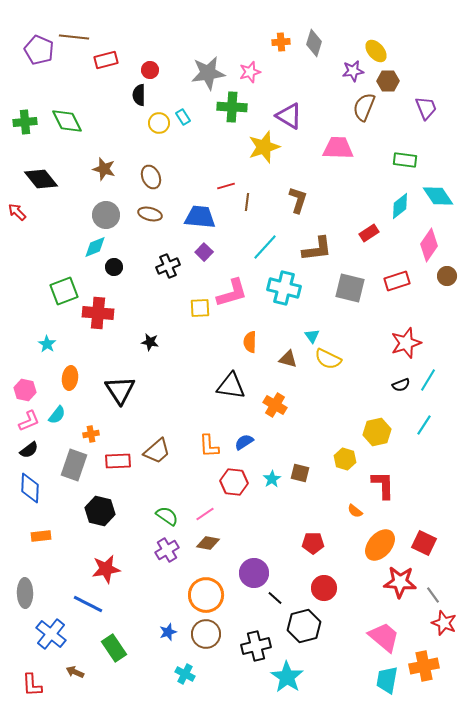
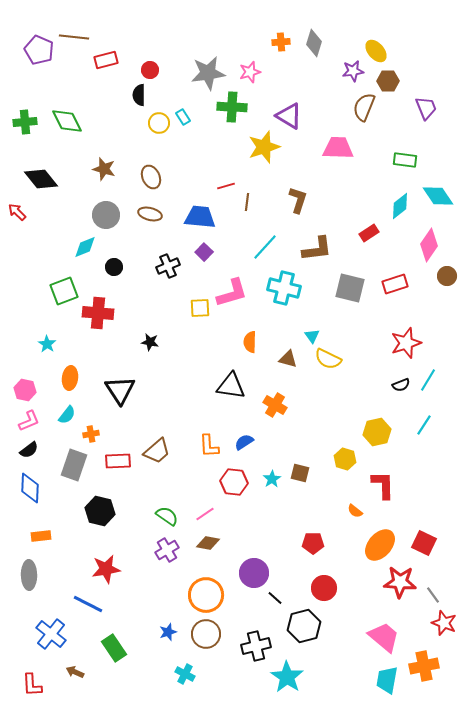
cyan diamond at (95, 247): moved 10 px left
red rectangle at (397, 281): moved 2 px left, 3 px down
cyan semicircle at (57, 415): moved 10 px right
gray ellipse at (25, 593): moved 4 px right, 18 px up
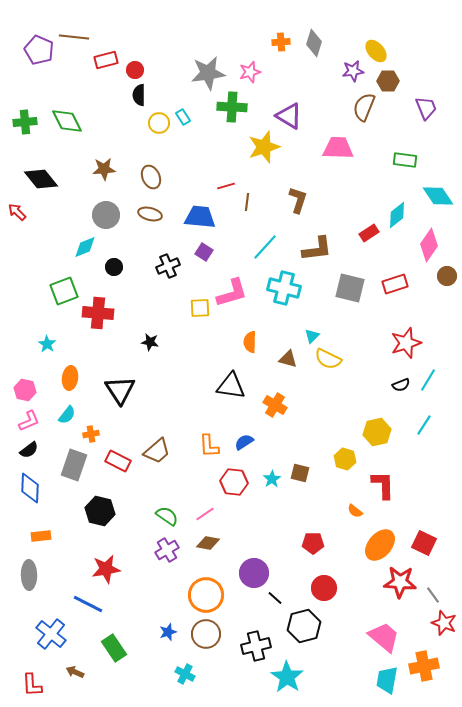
red circle at (150, 70): moved 15 px left
brown star at (104, 169): rotated 20 degrees counterclockwise
cyan diamond at (400, 206): moved 3 px left, 9 px down
purple square at (204, 252): rotated 12 degrees counterclockwise
cyan triangle at (312, 336): rotated 21 degrees clockwise
red rectangle at (118, 461): rotated 30 degrees clockwise
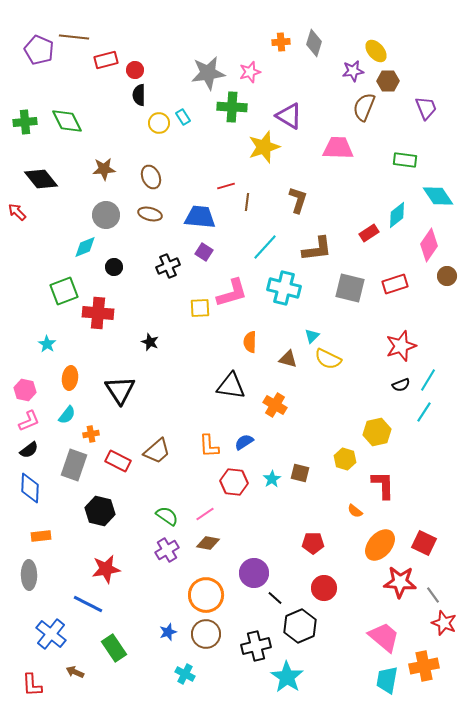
black star at (150, 342): rotated 12 degrees clockwise
red star at (406, 343): moved 5 px left, 3 px down
cyan line at (424, 425): moved 13 px up
black hexagon at (304, 626): moved 4 px left; rotated 8 degrees counterclockwise
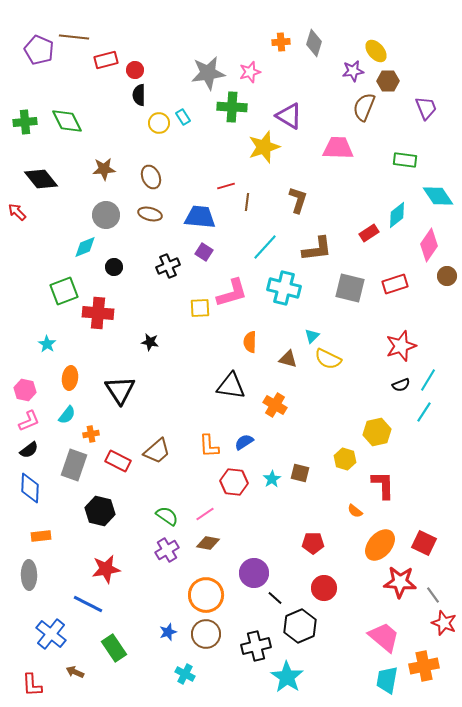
black star at (150, 342): rotated 12 degrees counterclockwise
